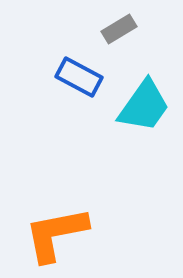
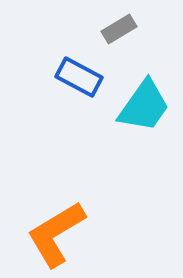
orange L-shape: rotated 20 degrees counterclockwise
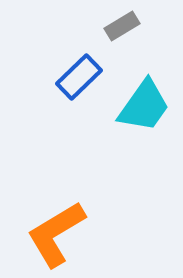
gray rectangle: moved 3 px right, 3 px up
blue rectangle: rotated 72 degrees counterclockwise
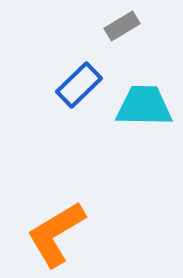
blue rectangle: moved 8 px down
cyan trapezoid: rotated 124 degrees counterclockwise
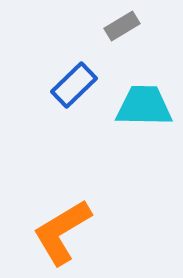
blue rectangle: moved 5 px left
orange L-shape: moved 6 px right, 2 px up
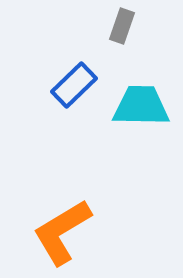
gray rectangle: rotated 40 degrees counterclockwise
cyan trapezoid: moved 3 px left
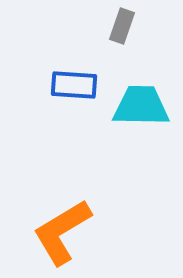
blue rectangle: rotated 48 degrees clockwise
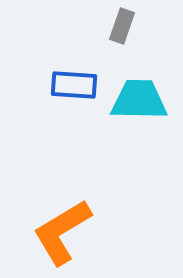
cyan trapezoid: moved 2 px left, 6 px up
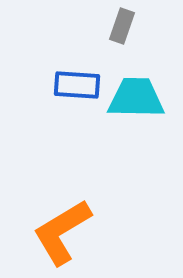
blue rectangle: moved 3 px right
cyan trapezoid: moved 3 px left, 2 px up
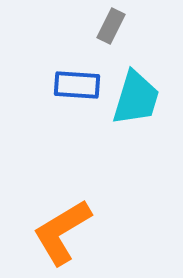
gray rectangle: moved 11 px left; rotated 8 degrees clockwise
cyan trapezoid: rotated 106 degrees clockwise
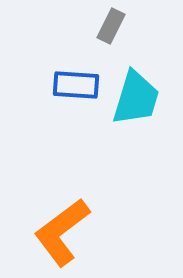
blue rectangle: moved 1 px left
orange L-shape: rotated 6 degrees counterclockwise
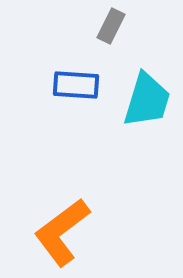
cyan trapezoid: moved 11 px right, 2 px down
